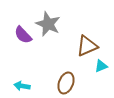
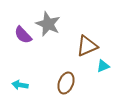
cyan triangle: moved 2 px right
cyan arrow: moved 2 px left, 1 px up
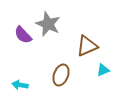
cyan triangle: moved 4 px down
brown ellipse: moved 5 px left, 8 px up
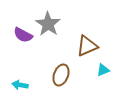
gray star: rotated 10 degrees clockwise
purple semicircle: rotated 18 degrees counterclockwise
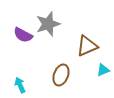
gray star: rotated 20 degrees clockwise
cyan arrow: rotated 56 degrees clockwise
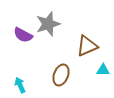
cyan triangle: rotated 24 degrees clockwise
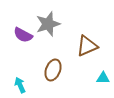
cyan triangle: moved 8 px down
brown ellipse: moved 8 px left, 5 px up
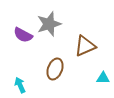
gray star: moved 1 px right
brown triangle: moved 2 px left
brown ellipse: moved 2 px right, 1 px up
